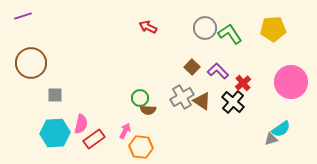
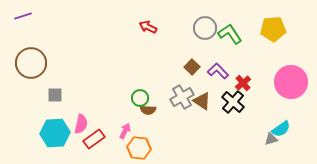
orange hexagon: moved 2 px left, 1 px down
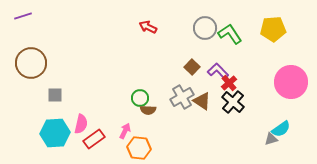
red cross: moved 14 px left
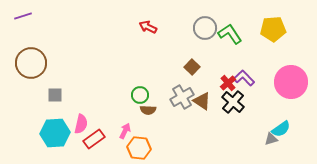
purple L-shape: moved 26 px right, 7 px down
red cross: moved 1 px left
green circle: moved 3 px up
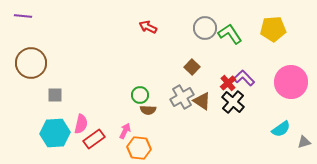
purple line: rotated 24 degrees clockwise
gray triangle: moved 33 px right, 3 px down
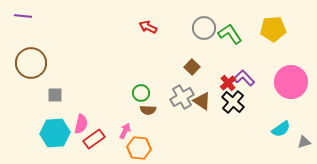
gray circle: moved 1 px left
green circle: moved 1 px right, 2 px up
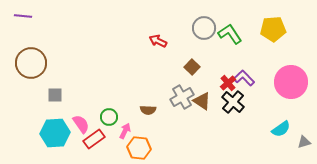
red arrow: moved 10 px right, 14 px down
green circle: moved 32 px left, 24 px down
pink semicircle: rotated 48 degrees counterclockwise
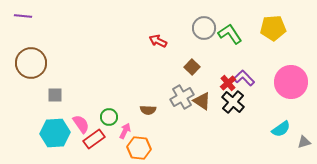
yellow pentagon: moved 1 px up
